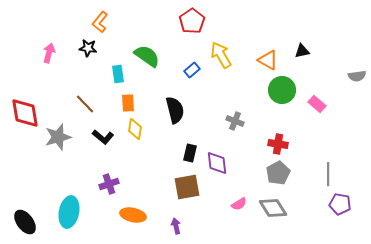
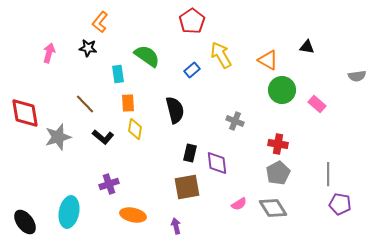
black triangle: moved 5 px right, 4 px up; rotated 21 degrees clockwise
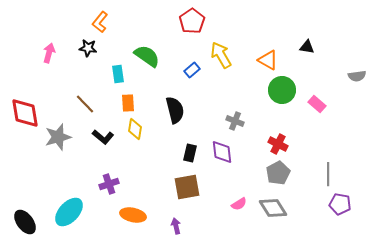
red cross: rotated 18 degrees clockwise
purple diamond: moved 5 px right, 11 px up
cyan ellipse: rotated 32 degrees clockwise
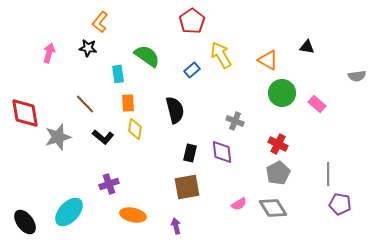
green circle: moved 3 px down
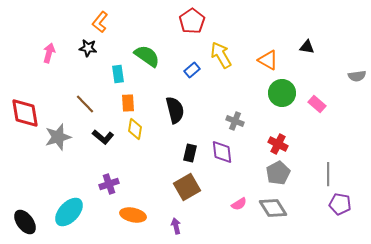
brown square: rotated 20 degrees counterclockwise
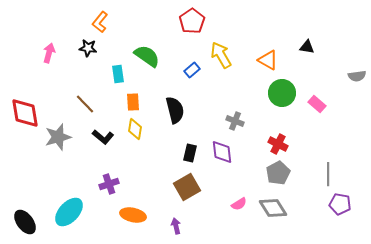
orange rectangle: moved 5 px right, 1 px up
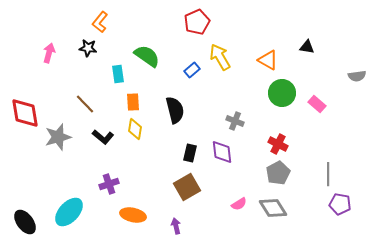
red pentagon: moved 5 px right, 1 px down; rotated 10 degrees clockwise
yellow arrow: moved 1 px left, 2 px down
